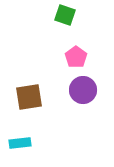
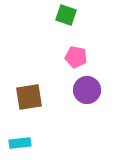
green square: moved 1 px right
pink pentagon: rotated 25 degrees counterclockwise
purple circle: moved 4 px right
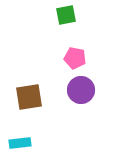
green square: rotated 30 degrees counterclockwise
pink pentagon: moved 1 px left, 1 px down
purple circle: moved 6 px left
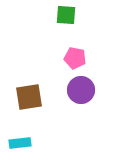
green square: rotated 15 degrees clockwise
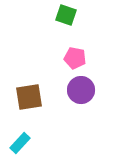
green square: rotated 15 degrees clockwise
cyan rectangle: rotated 40 degrees counterclockwise
